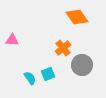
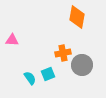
orange diamond: rotated 45 degrees clockwise
orange cross: moved 5 px down; rotated 28 degrees clockwise
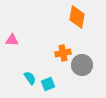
cyan square: moved 10 px down
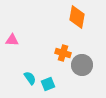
orange cross: rotated 28 degrees clockwise
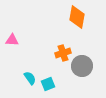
orange cross: rotated 35 degrees counterclockwise
gray circle: moved 1 px down
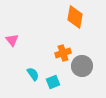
orange diamond: moved 2 px left
pink triangle: rotated 48 degrees clockwise
cyan semicircle: moved 3 px right, 4 px up
cyan square: moved 5 px right, 2 px up
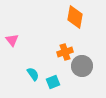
orange cross: moved 2 px right, 1 px up
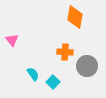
orange cross: rotated 21 degrees clockwise
gray circle: moved 5 px right
cyan square: rotated 24 degrees counterclockwise
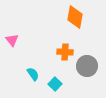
cyan square: moved 2 px right, 2 px down
